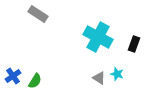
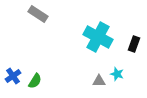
gray triangle: moved 3 px down; rotated 32 degrees counterclockwise
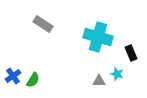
gray rectangle: moved 5 px right, 10 px down
cyan cross: rotated 12 degrees counterclockwise
black rectangle: moved 3 px left, 9 px down; rotated 42 degrees counterclockwise
green semicircle: moved 2 px left, 1 px up
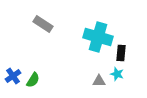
black rectangle: moved 10 px left; rotated 28 degrees clockwise
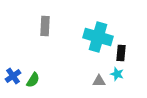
gray rectangle: moved 2 px right, 2 px down; rotated 60 degrees clockwise
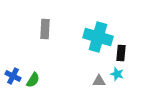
gray rectangle: moved 3 px down
blue cross: rotated 28 degrees counterclockwise
